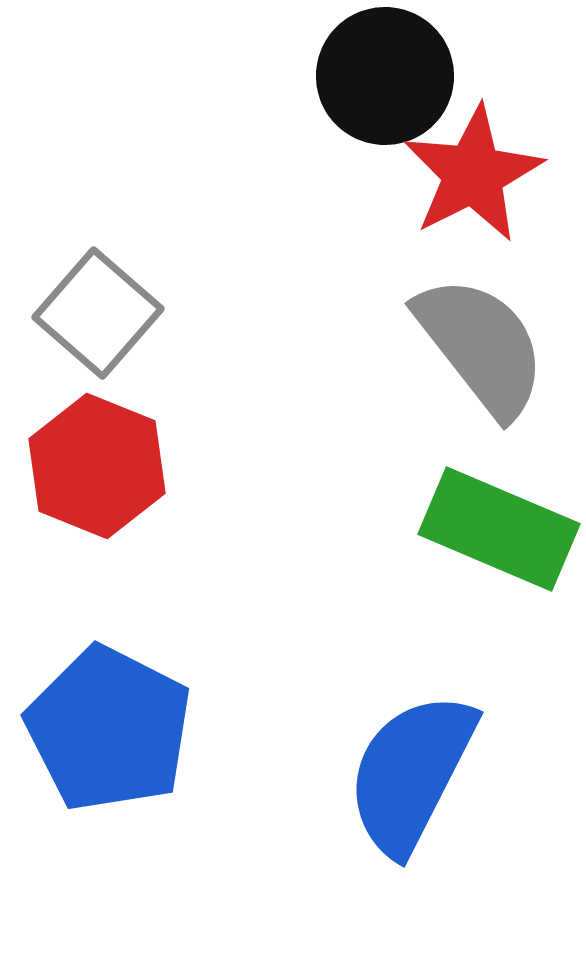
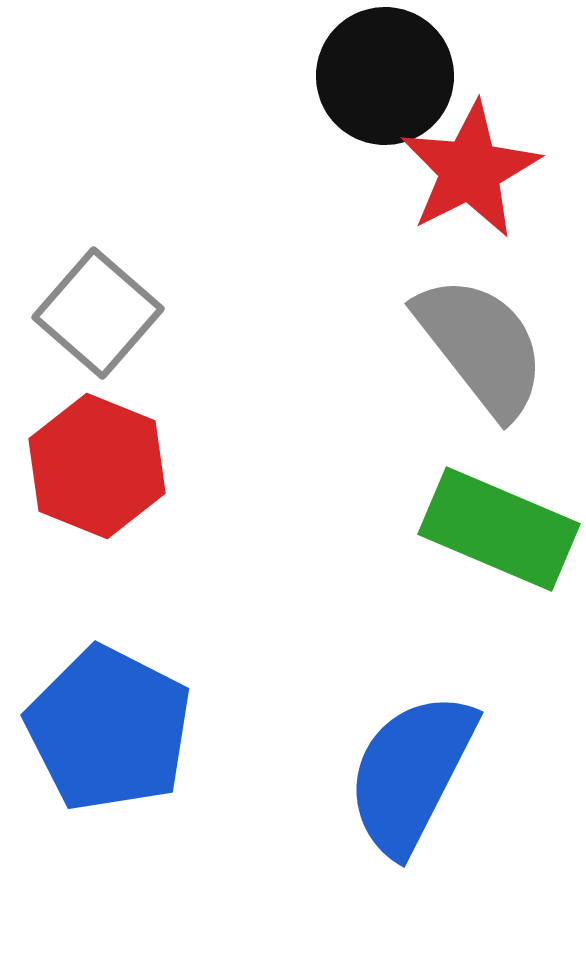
red star: moved 3 px left, 4 px up
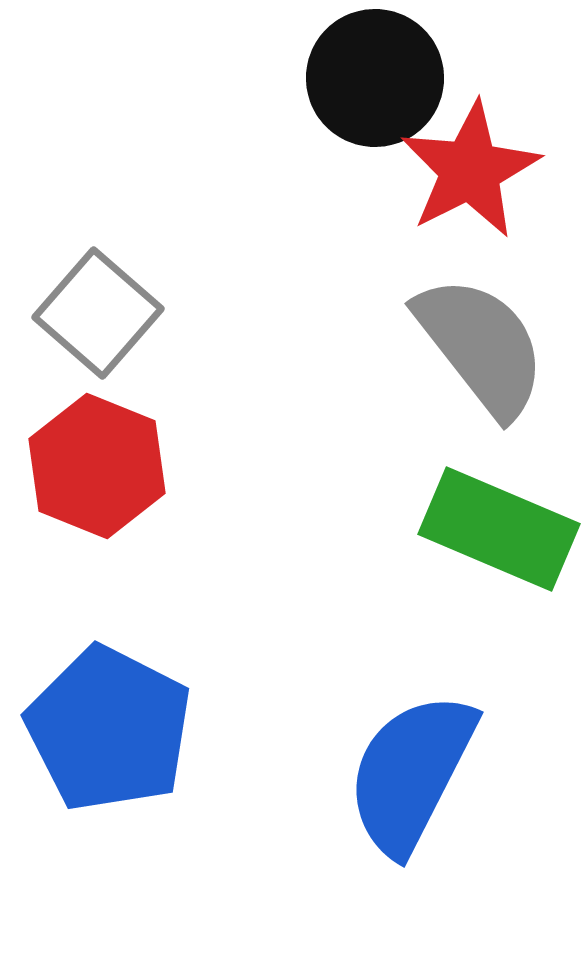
black circle: moved 10 px left, 2 px down
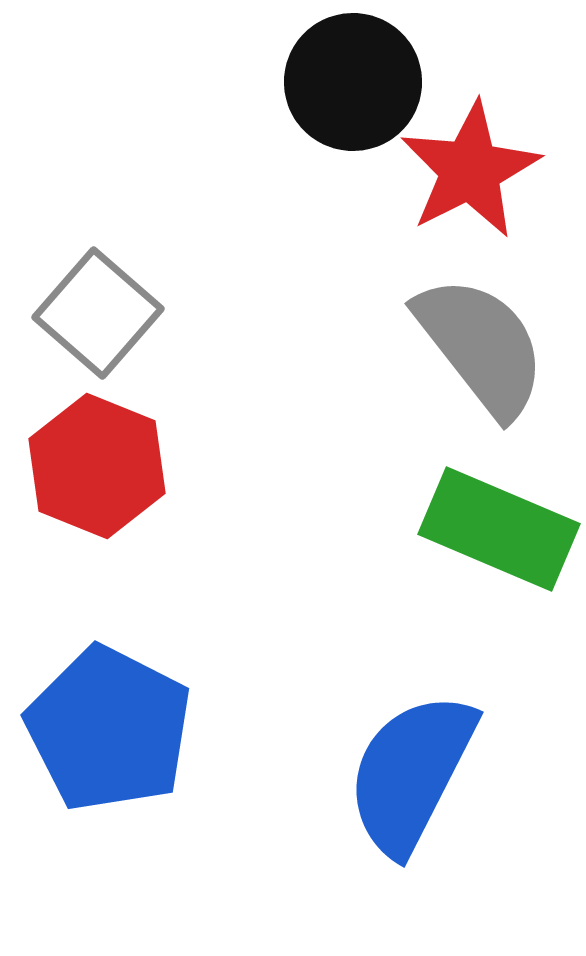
black circle: moved 22 px left, 4 px down
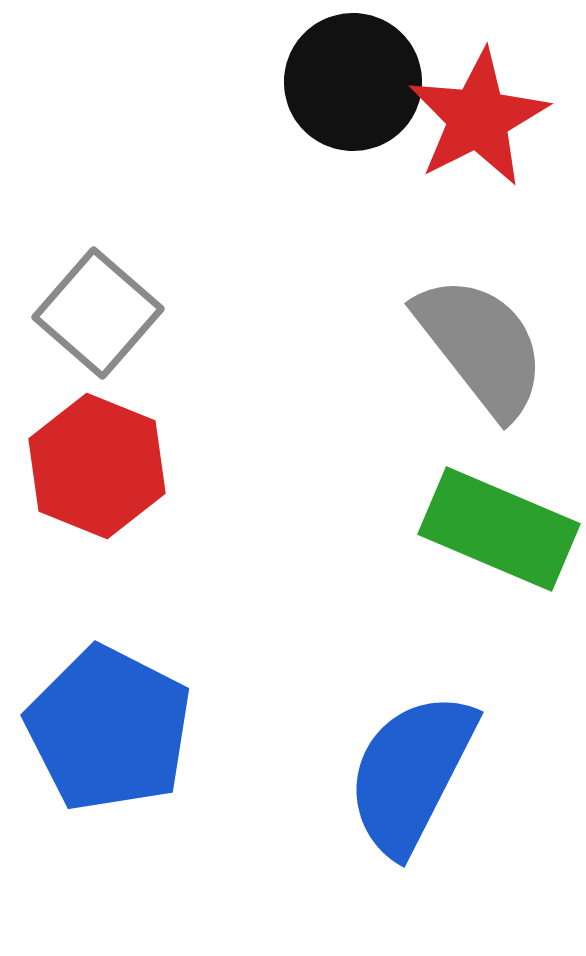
red star: moved 8 px right, 52 px up
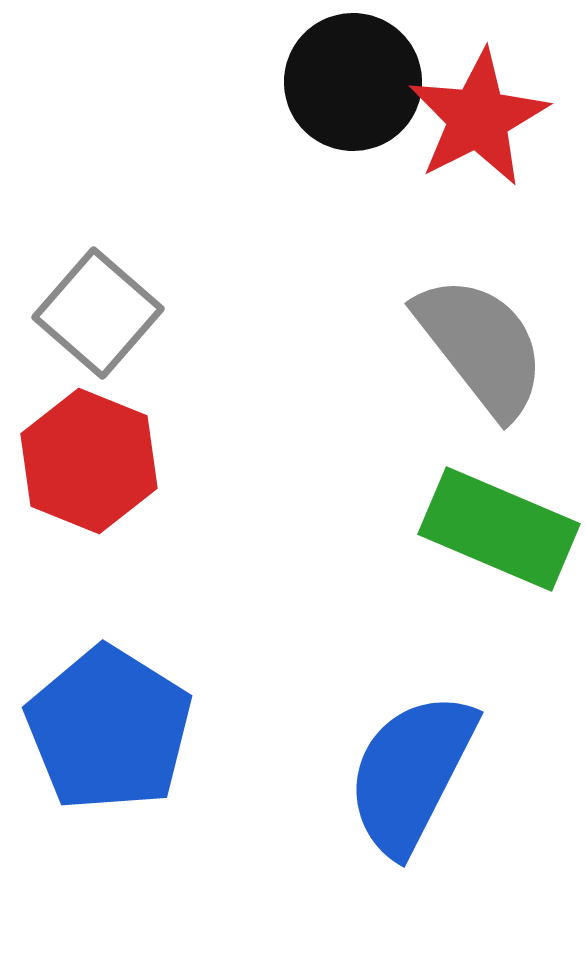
red hexagon: moved 8 px left, 5 px up
blue pentagon: rotated 5 degrees clockwise
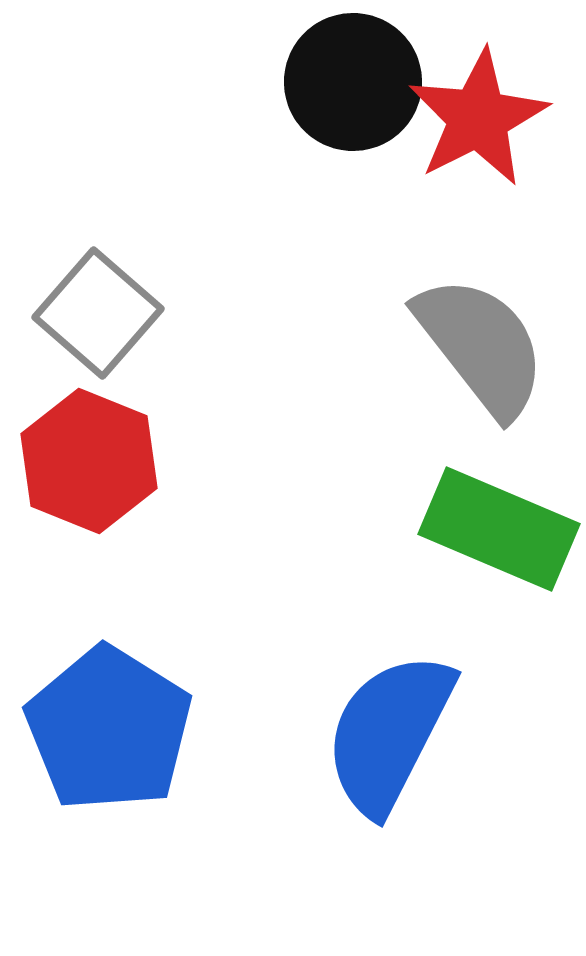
blue semicircle: moved 22 px left, 40 px up
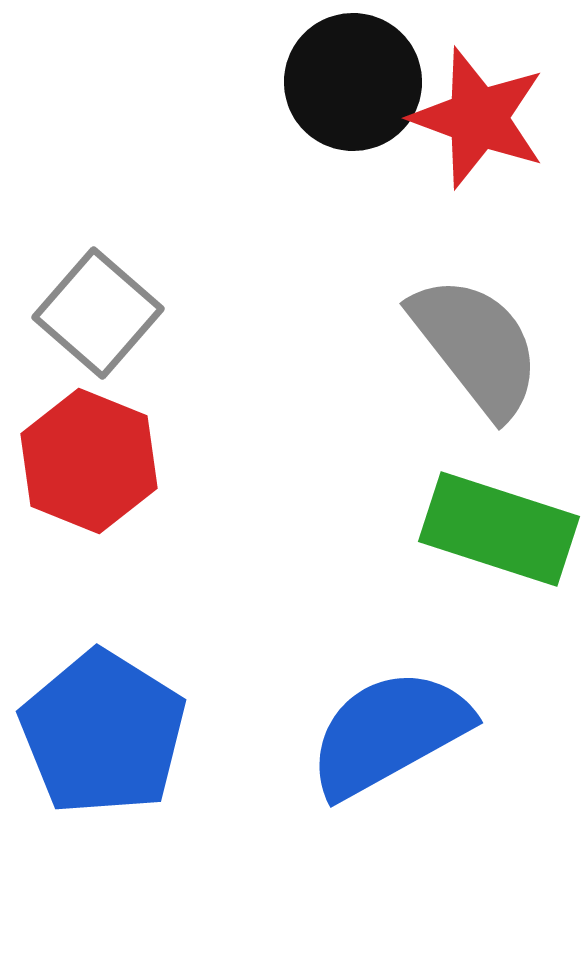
red star: rotated 25 degrees counterclockwise
gray semicircle: moved 5 px left
green rectangle: rotated 5 degrees counterclockwise
blue pentagon: moved 6 px left, 4 px down
blue semicircle: rotated 34 degrees clockwise
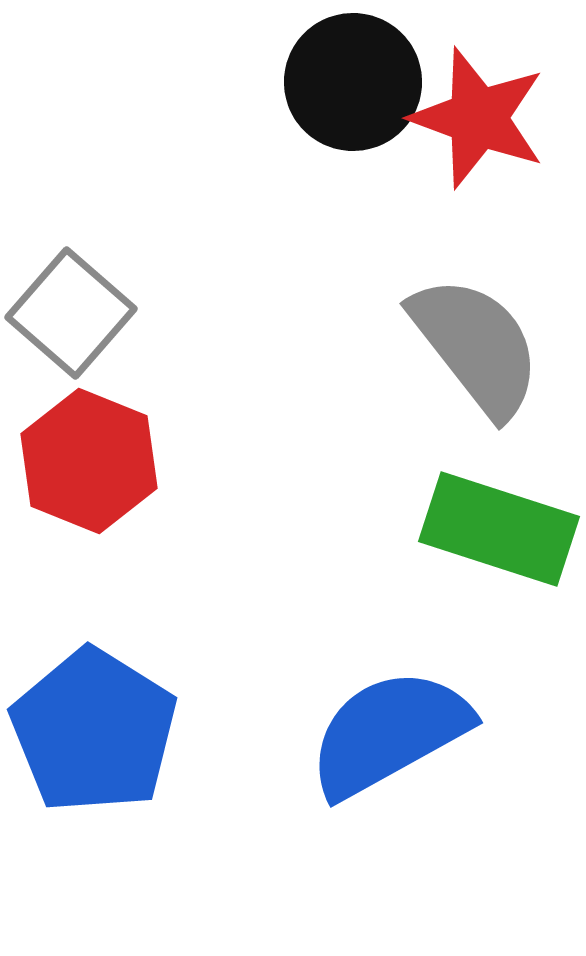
gray square: moved 27 px left
blue pentagon: moved 9 px left, 2 px up
